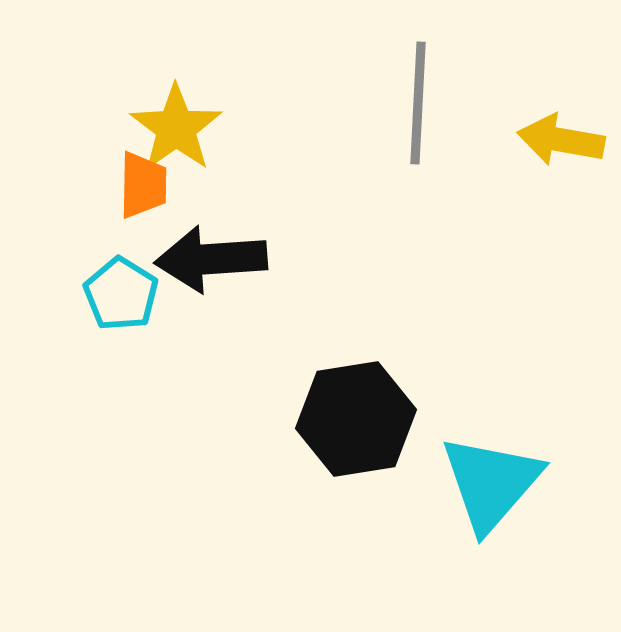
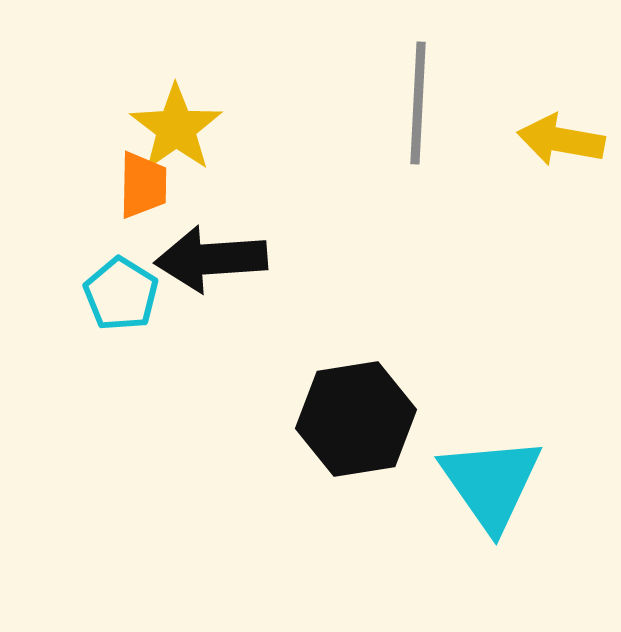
cyan triangle: rotated 16 degrees counterclockwise
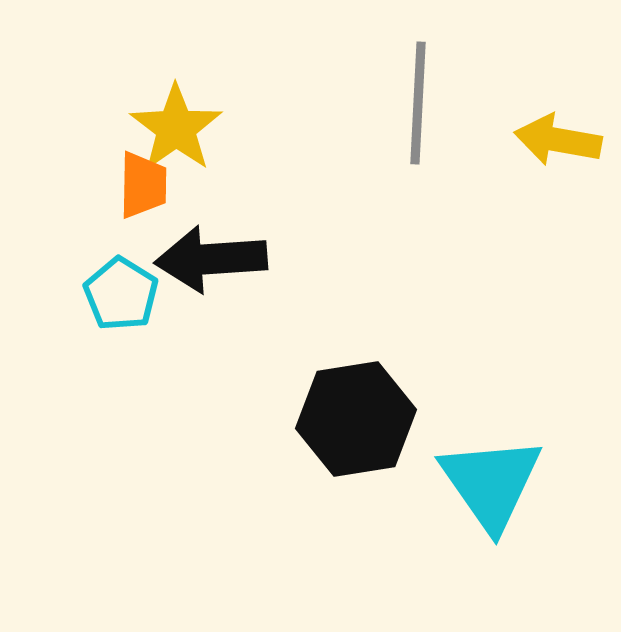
yellow arrow: moved 3 px left
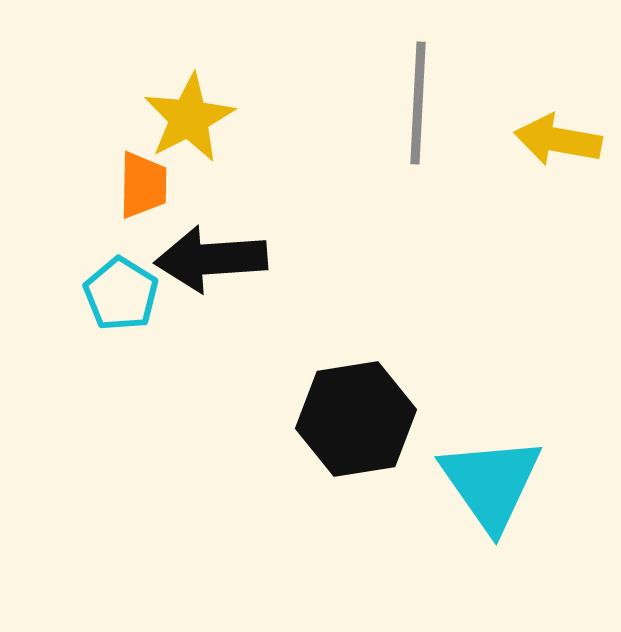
yellow star: moved 13 px right, 10 px up; rotated 8 degrees clockwise
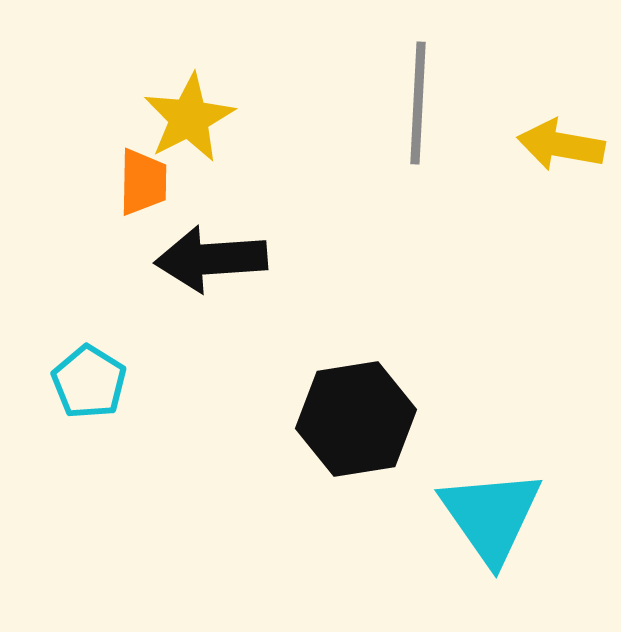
yellow arrow: moved 3 px right, 5 px down
orange trapezoid: moved 3 px up
cyan pentagon: moved 32 px left, 88 px down
cyan triangle: moved 33 px down
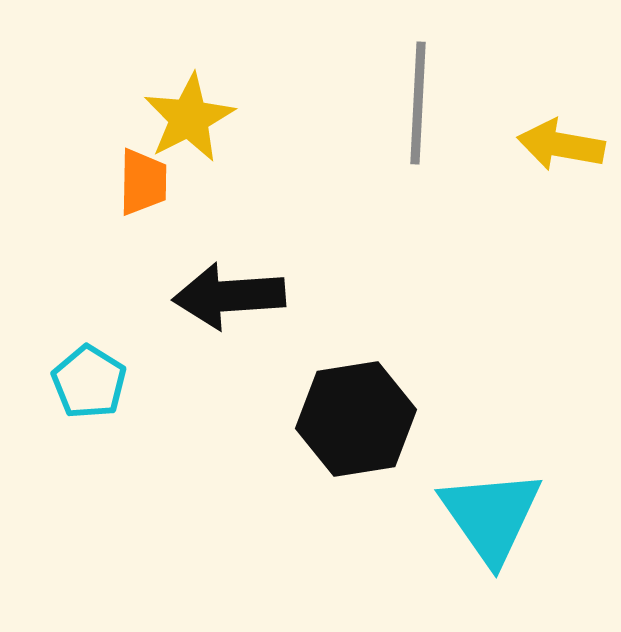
black arrow: moved 18 px right, 37 px down
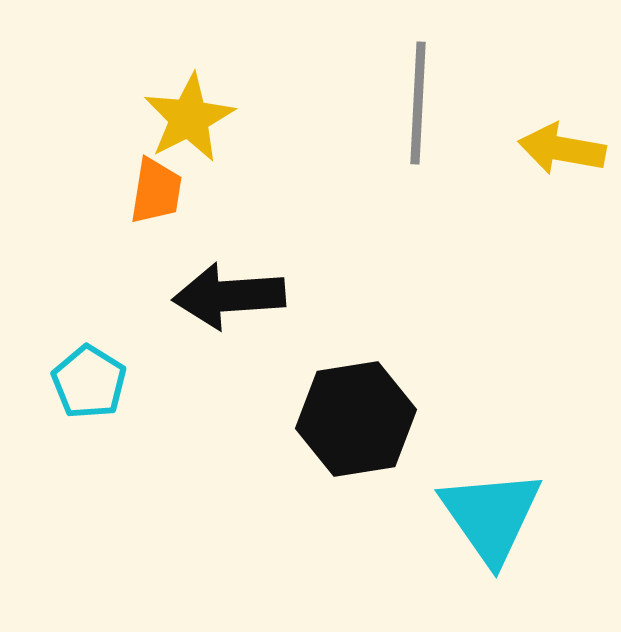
yellow arrow: moved 1 px right, 4 px down
orange trapezoid: moved 13 px right, 9 px down; rotated 8 degrees clockwise
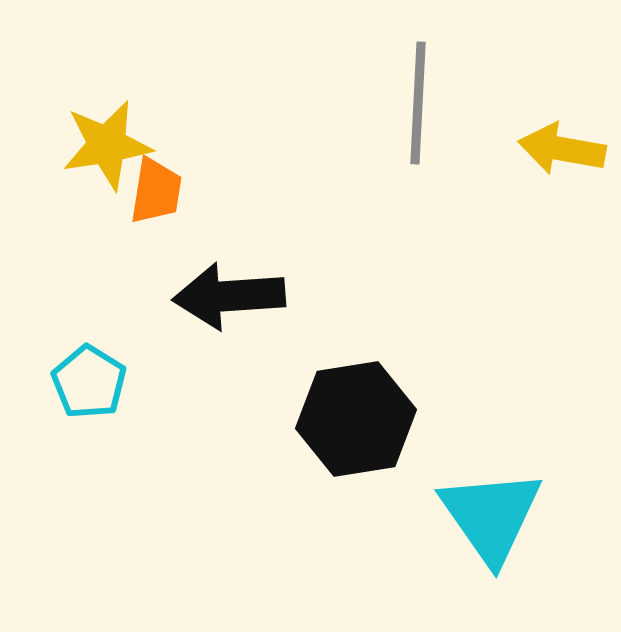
yellow star: moved 82 px left, 27 px down; rotated 18 degrees clockwise
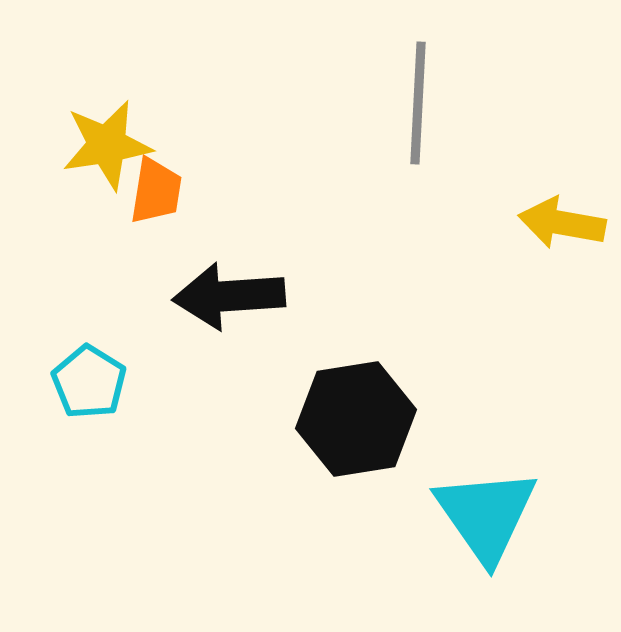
yellow arrow: moved 74 px down
cyan triangle: moved 5 px left, 1 px up
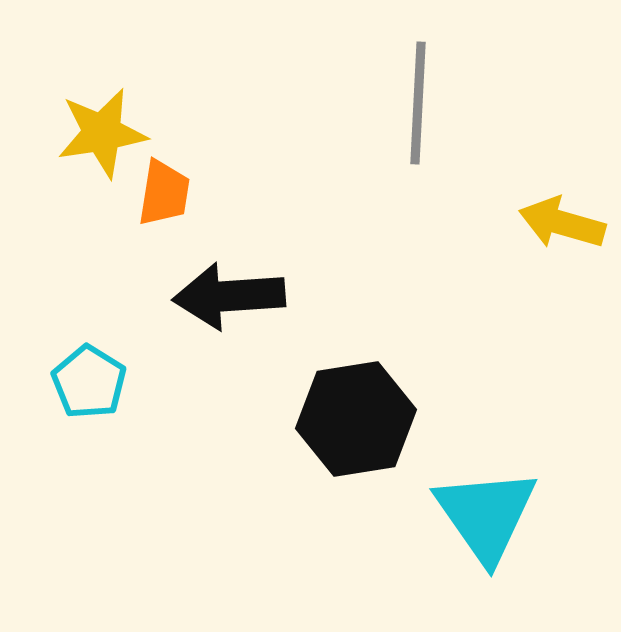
yellow star: moved 5 px left, 12 px up
orange trapezoid: moved 8 px right, 2 px down
yellow arrow: rotated 6 degrees clockwise
